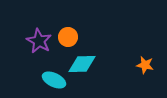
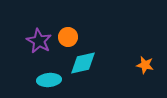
cyan diamond: moved 1 px right, 1 px up; rotated 12 degrees counterclockwise
cyan ellipse: moved 5 px left; rotated 30 degrees counterclockwise
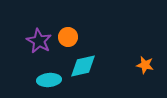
cyan diamond: moved 3 px down
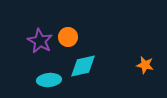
purple star: moved 1 px right
